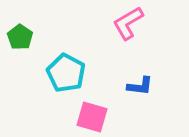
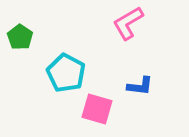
pink square: moved 5 px right, 8 px up
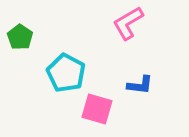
blue L-shape: moved 1 px up
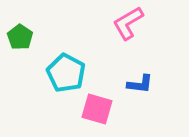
blue L-shape: moved 1 px up
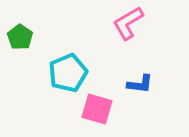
cyan pentagon: moved 2 px right; rotated 21 degrees clockwise
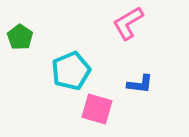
cyan pentagon: moved 3 px right, 2 px up
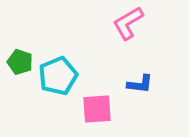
green pentagon: moved 25 px down; rotated 15 degrees counterclockwise
cyan pentagon: moved 13 px left, 5 px down
pink square: rotated 20 degrees counterclockwise
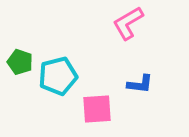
cyan pentagon: rotated 9 degrees clockwise
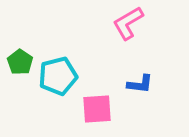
green pentagon: rotated 15 degrees clockwise
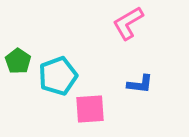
green pentagon: moved 2 px left, 1 px up
cyan pentagon: rotated 6 degrees counterclockwise
pink square: moved 7 px left
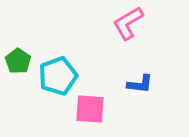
pink square: rotated 8 degrees clockwise
